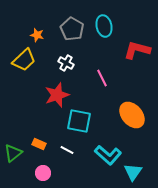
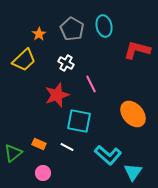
orange star: moved 2 px right, 1 px up; rotated 24 degrees clockwise
pink line: moved 11 px left, 6 px down
orange ellipse: moved 1 px right, 1 px up
white line: moved 3 px up
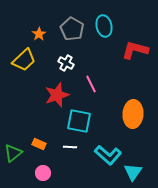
red L-shape: moved 2 px left
orange ellipse: rotated 44 degrees clockwise
white line: moved 3 px right; rotated 24 degrees counterclockwise
